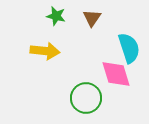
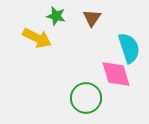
yellow arrow: moved 8 px left, 13 px up; rotated 20 degrees clockwise
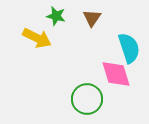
green circle: moved 1 px right, 1 px down
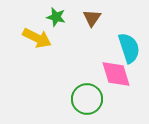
green star: moved 1 px down
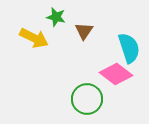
brown triangle: moved 8 px left, 13 px down
yellow arrow: moved 3 px left
pink diamond: rotated 36 degrees counterclockwise
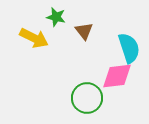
brown triangle: rotated 12 degrees counterclockwise
pink diamond: moved 1 px right, 2 px down; rotated 44 degrees counterclockwise
green circle: moved 1 px up
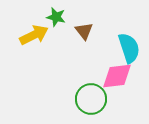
yellow arrow: moved 3 px up; rotated 52 degrees counterclockwise
green circle: moved 4 px right, 1 px down
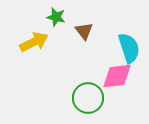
yellow arrow: moved 7 px down
green circle: moved 3 px left, 1 px up
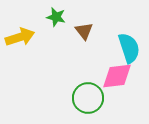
yellow arrow: moved 14 px left, 5 px up; rotated 8 degrees clockwise
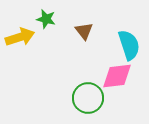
green star: moved 10 px left, 2 px down
cyan semicircle: moved 3 px up
